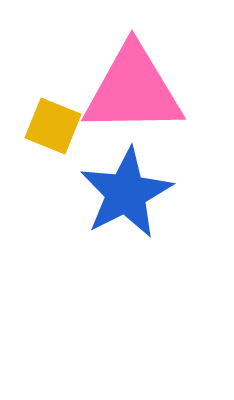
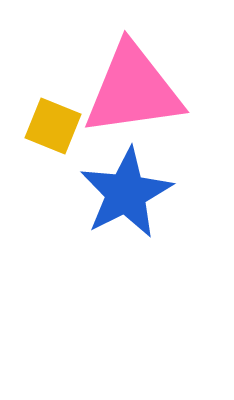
pink triangle: rotated 7 degrees counterclockwise
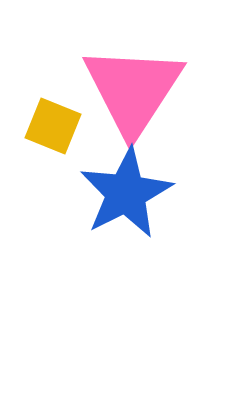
pink triangle: rotated 49 degrees counterclockwise
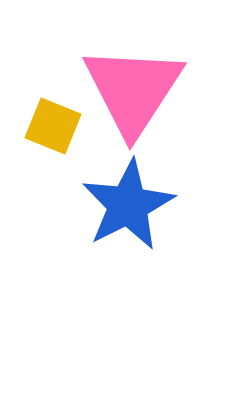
blue star: moved 2 px right, 12 px down
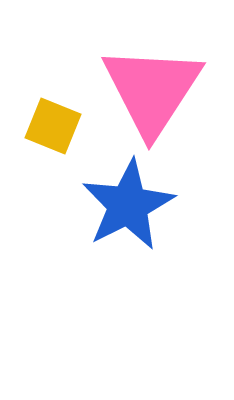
pink triangle: moved 19 px right
